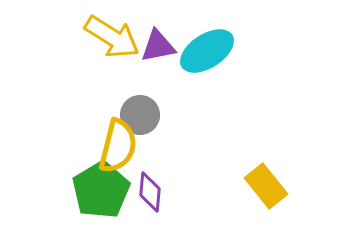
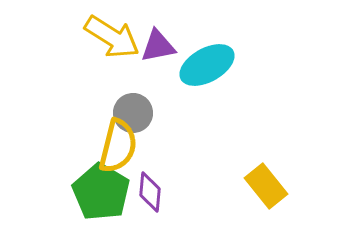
cyan ellipse: moved 14 px down; rotated 4 degrees clockwise
gray circle: moved 7 px left, 2 px up
green pentagon: moved 2 px down; rotated 10 degrees counterclockwise
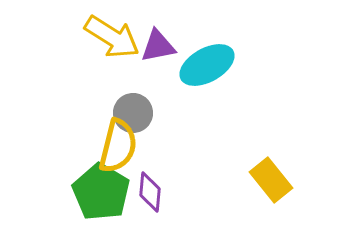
yellow rectangle: moved 5 px right, 6 px up
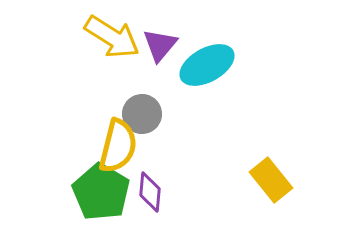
purple triangle: moved 2 px right, 1 px up; rotated 39 degrees counterclockwise
gray circle: moved 9 px right, 1 px down
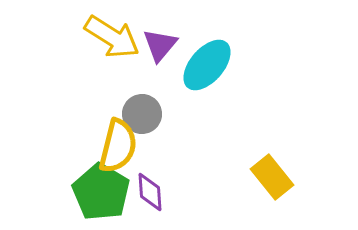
cyan ellipse: rotated 20 degrees counterclockwise
yellow rectangle: moved 1 px right, 3 px up
purple diamond: rotated 9 degrees counterclockwise
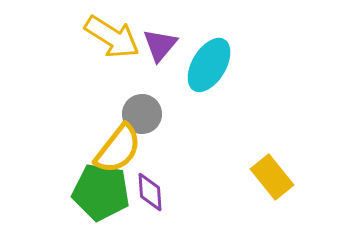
cyan ellipse: moved 2 px right; rotated 10 degrees counterclockwise
yellow semicircle: moved 3 px down; rotated 24 degrees clockwise
green pentagon: rotated 22 degrees counterclockwise
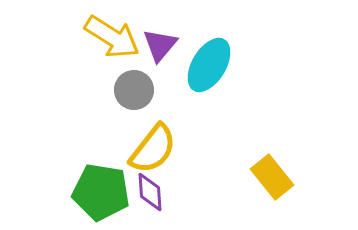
gray circle: moved 8 px left, 24 px up
yellow semicircle: moved 35 px right
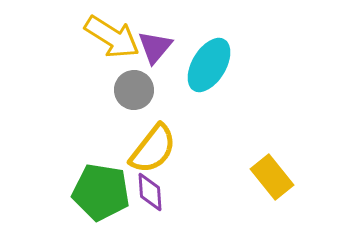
purple triangle: moved 5 px left, 2 px down
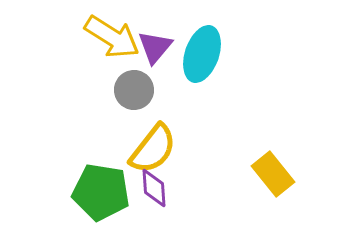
cyan ellipse: moved 7 px left, 11 px up; rotated 12 degrees counterclockwise
yellow rectangle: moved 1 px right, 3 px up
purple diamond: moved 4 px right, 4 px up
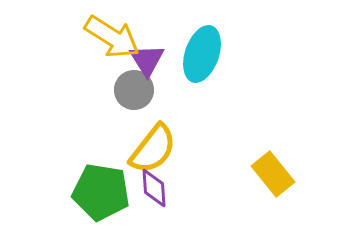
purple triangle: moved 8 px left, 13 px down; rotated 12 degrees counterclockwise
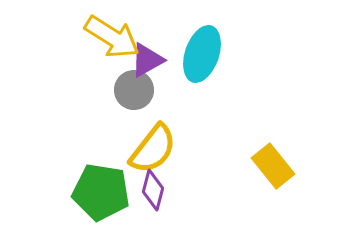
purple triangle: rotated 33 degrees clockwise
yellow rectangle: moved 8 px up
purple diamond: moved 1 px left, 2 px down; rotated 18 degrees clockwise
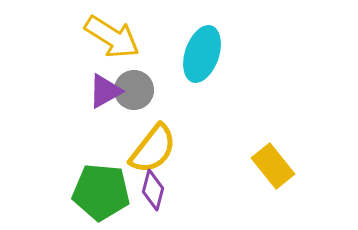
purple triangle: moved 42 px left, 31 px down
green pentagon: rotated 4 degrees counterclockwise
